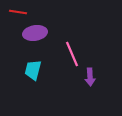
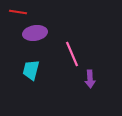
cyan trapezoid: moved 2 px left
purple arrow: moved 2 px down
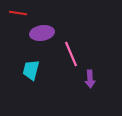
red line: moved 1 px down
purple ellipse: moved 7 px right
pink line: moved 1 px left
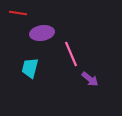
cyan trapezoid: moved 1 px left, 2 px up
purple arrow: rotated 48 degrees counterclockwise
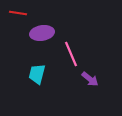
cyan trapezoid: moved 7 px right, 6 px down
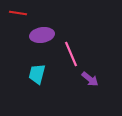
purple ellipse: moved 2 px down
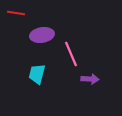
red line: moved 2 px left
purple arrow: rotated 36 degrees counterclockwise
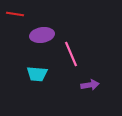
red line: moved 1 px left, 1 px down
cyan trapezoid: rotated 100 degrees counterclockwise
purple arrow: moved 6 px down; rotated 12 degrees counterclockwise
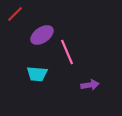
red line: rotated 54 degrees counterclockwise
purple ellipse: rotated 25 degrees counterclockwise
pink line: moved 4 px left, 2 px up
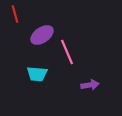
red line: rotated 60 degrees counterclockwise
